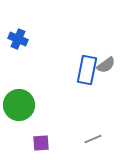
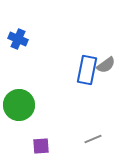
purple square: moved 3 px down
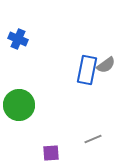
purple square: moved 10 px right, 7 px down
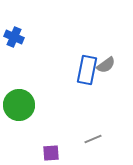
blue cross: moved 4 px left, 2 px up
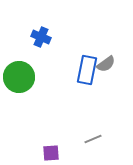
blue cross: moved 27 px right
gray semicircle: moved 1 px up
green circle: moved 28 px up
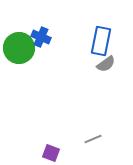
blue rectangle: moved 14 px right, 29 px up
green circle: moved 29 px up
purple square: rotated 24 degrees clockwise
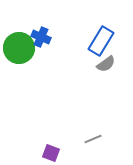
blue rectangle: rotated 20 degrees clockwise
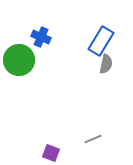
green circle: moved 12 px down
gray semicircle: rotated 42 degrees counterclockwise
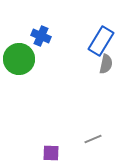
blue cross: moved 1 px up
green circle: moved 1 px up
purple square: rotated 18 degrees counterclockwise
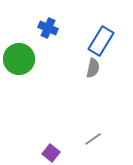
blue cross: moved 7 px right, 8 px up
gray semicircle: moved 13 px left, 4 px down
gray line: rotated 12 degrees counterclockwise
purple square: rotated 36 degrees clockwise
